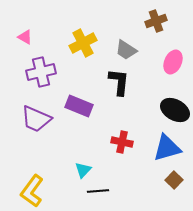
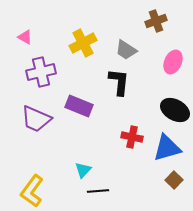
red cross: moved 10 px right, 5 px up
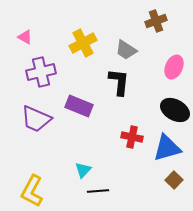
pink ellipse: moved 1 px right, 5 px down
yellow L-shape: rotated 8 degrees counterclockwise
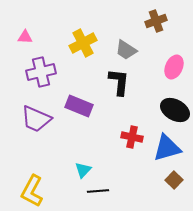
pink triangle: rotated 28 degrees counterclockwise
